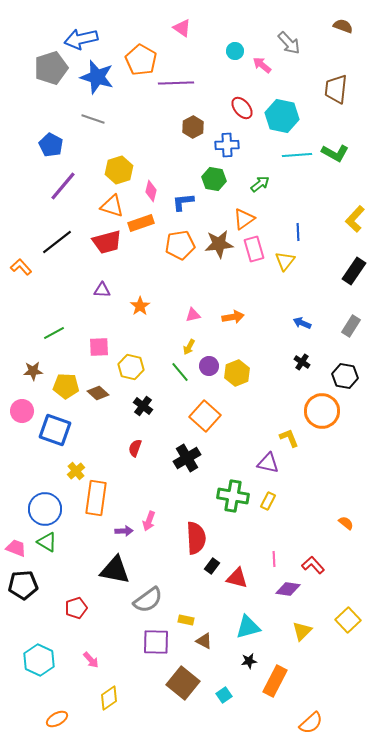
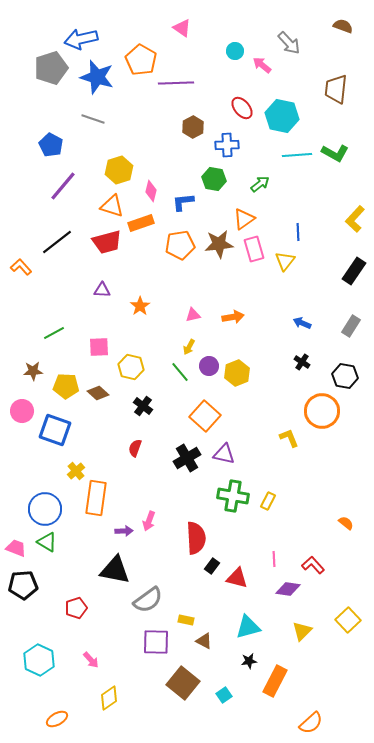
purple triangle at (268, 463): moved 44 px left, 9 px up
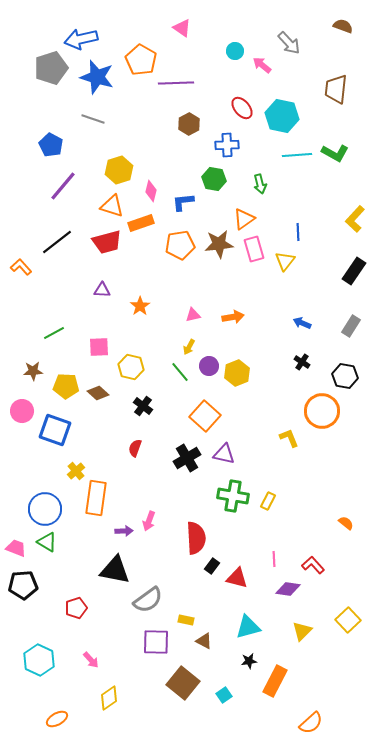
brown hexagon at (193, 127): moved 4 px left, 3 px up
green arrow at (260, 184): rotated 114 degrees clockwise
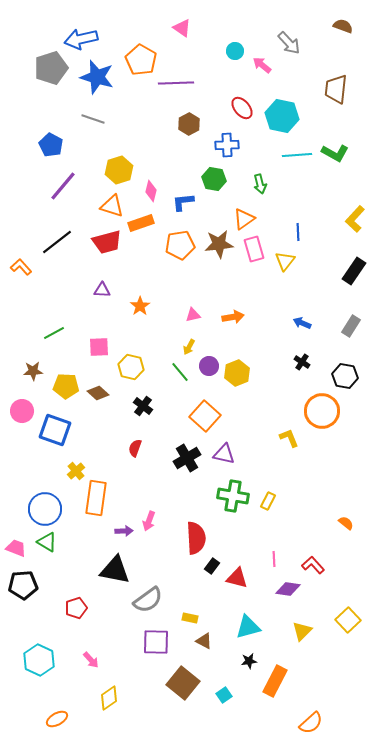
yellow rectangle at (186, 620): moved 4 px right, 2 px up
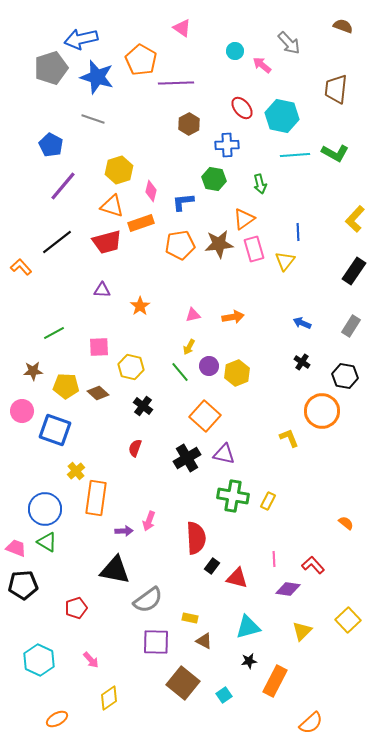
cyan line at (297, 155): moved 2 px left
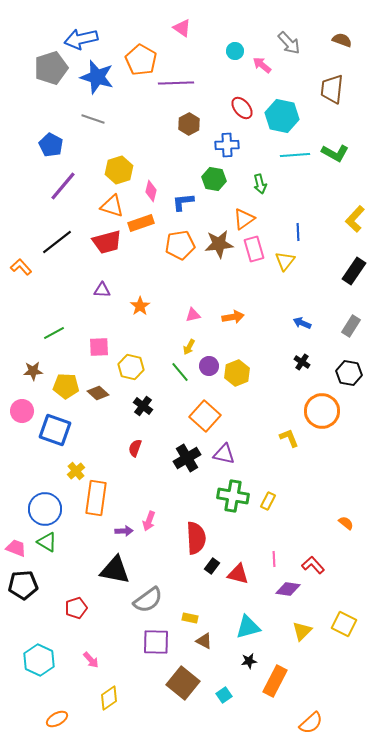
brown semicircle at (343, 26): moved 1 px left, 14 px down
brown trapezoid at (336, 89): moved 4 px left
black hexagon at (345, 376): moved 4 px right, 3 px up
red triangle at (237, 578): moved 1 px right, 4 px up
yellow square at (348, 620): moved 4 px left, 4 px down; rotated 20 degrees counterclockwise
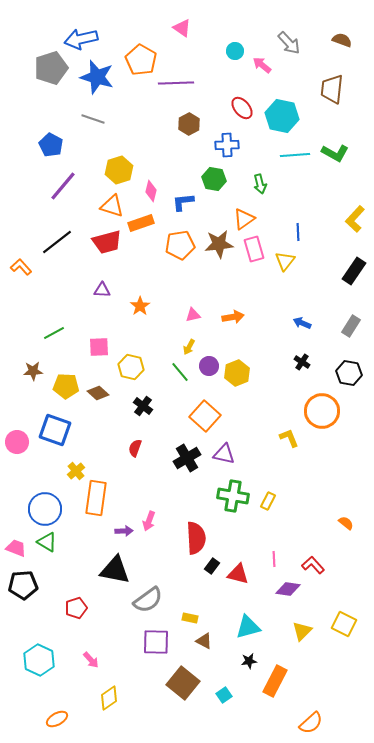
pink circle at (22, 411): moved 5 px left, 31 px down
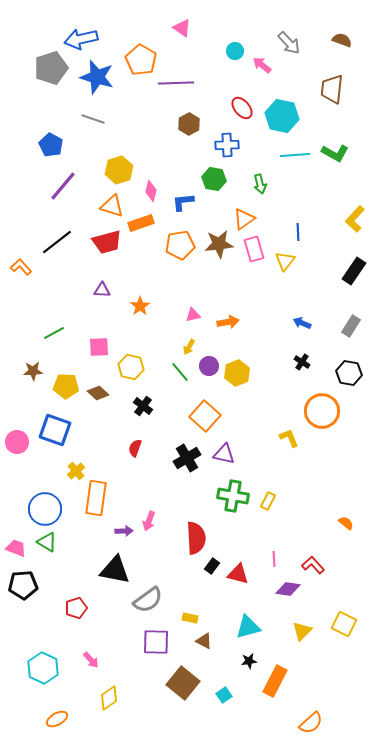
orange arrow at (233, 317): moved 5 px left, 5 px down
cyan hexagon at (39, 660): moved 4 px right, 8 px down
